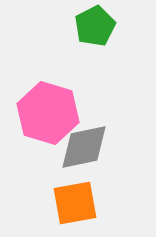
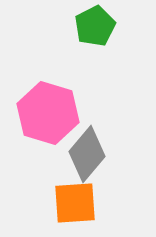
gray diamond: moved 3 px right, 7 px down; rotated 38 degrees counterclockwise
orange square: rotated 6 degrees clockwise
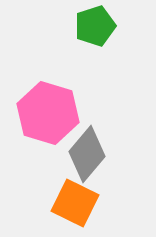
green pentagon: rotated 9 degrees clockwise
orange square: rotated 30 degrees clockwise
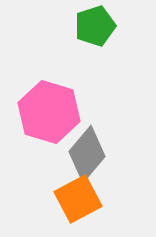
pink hexagon: moved 1 px right, 1 px up
orange square: moved 3 px right, 4 px up; rotated 36 degrees clockwise
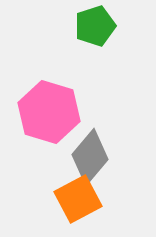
gray diamond: moved 3 px right, 3 px down
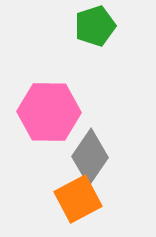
pink hexagon: rotated 16 degrees counterclockwise
gray diamond: rotated 6 degrees counterclockwise
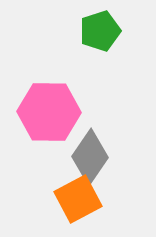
green pentagon: moved 5 px right, 5 px down
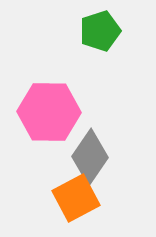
orange square: moved 2 px left, 1 px up
